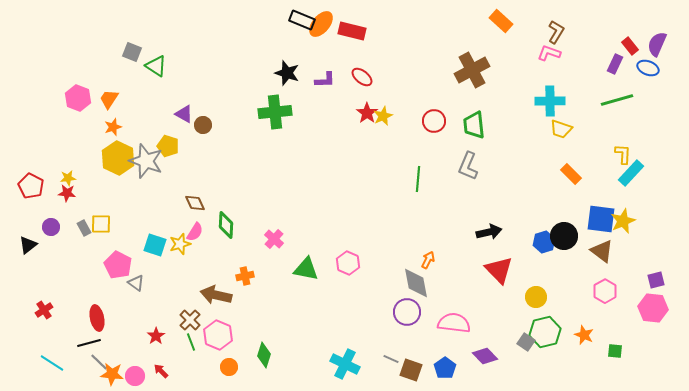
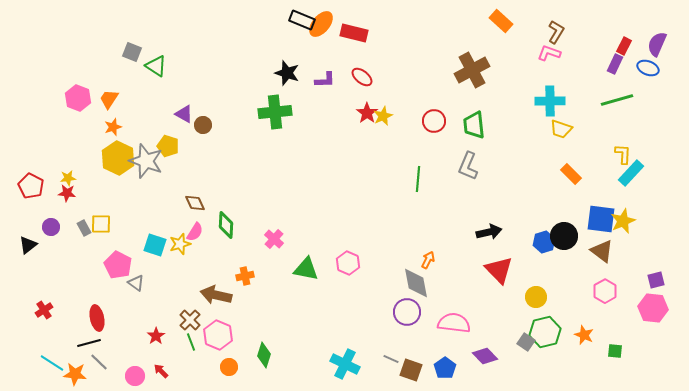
red rectangle at (352, 31): moved 2 px right, 2 px down
red rectangle at (630, 46): moved 6 px left; rotated 66 degrees clockwise
orange star at (112, 374): moved 37 px left
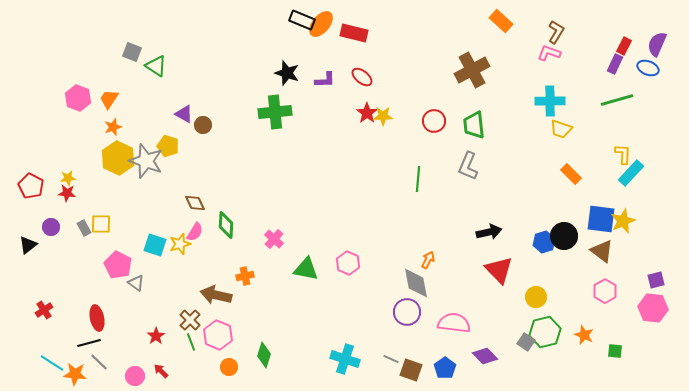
yellow star at (383, 116): rotated 24 degrees clockwise
cyan cross at (345, 364): moved 5 px up; rotated 8 degrees counterclockwise
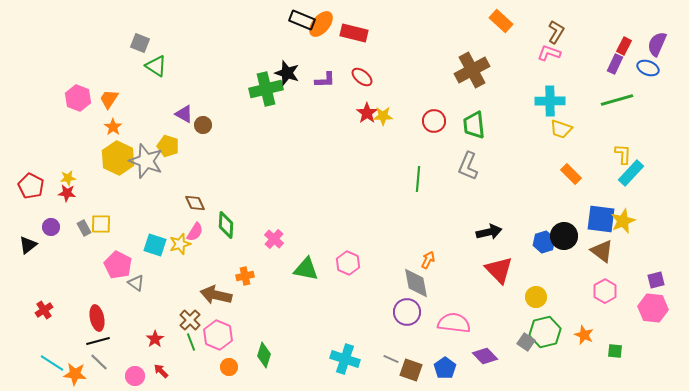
gray square at (132, 52): moved 8 px right, 9 px up
green cross at (275, 112): moved 9 px left, 23 px up; rotated 8 degrees counterclockwise
orange star at (113, 127): rotated 18 degrees counterclockwise
red star at (156, 336): moved 1 px left, 3 px down
black line at (89, 343): moved 9 px right, 2 px up
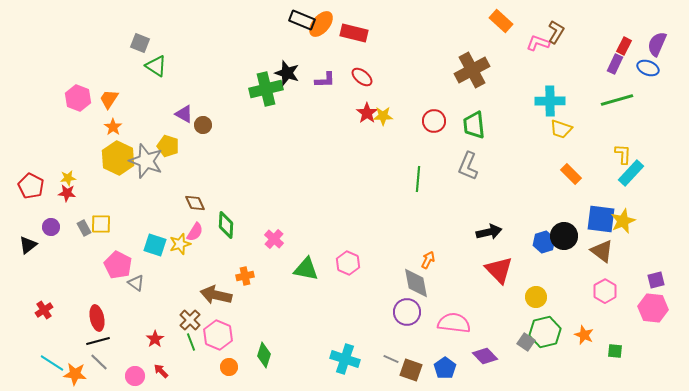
pink L-shape at (549, 53): moved 11 px left, 10 px up
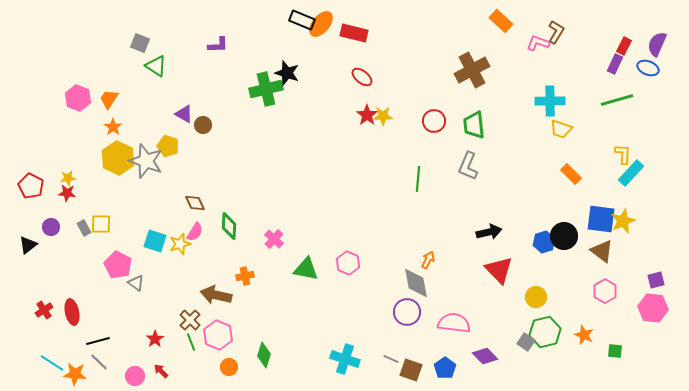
purple L-shape at (325, 80): moved 107 px left, 35 px up
red star at (367, 113): moved 2 px down
green diamond at (226, 225): moved 3 px right, 1 px down
cyan square at (155, 245): moved 4 px up
red ellipse at (97, 318): moved 25 px left, 6 px up
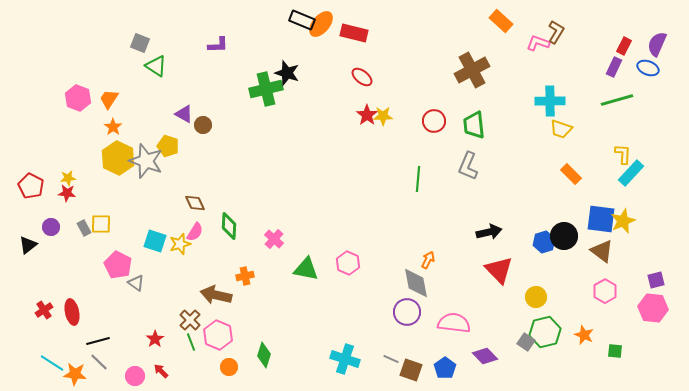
purple rectangle at (615, 64): moved 1 px left, 3 px down
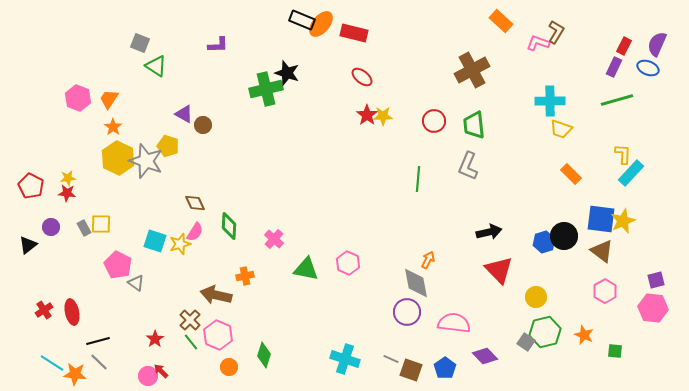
green line at (191, 342): rotated 18 degrees counterclockwise
pink circle at (135, 376): moved 13 px right
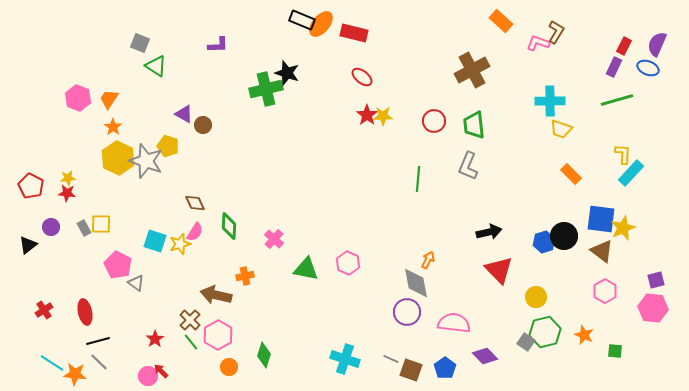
yellow star at (623, 221): moved 7 px down
red ellipse at (72, 312): moved 13 px right
pink hexagon at (218, 335): rotated 8 degrees clockwise
